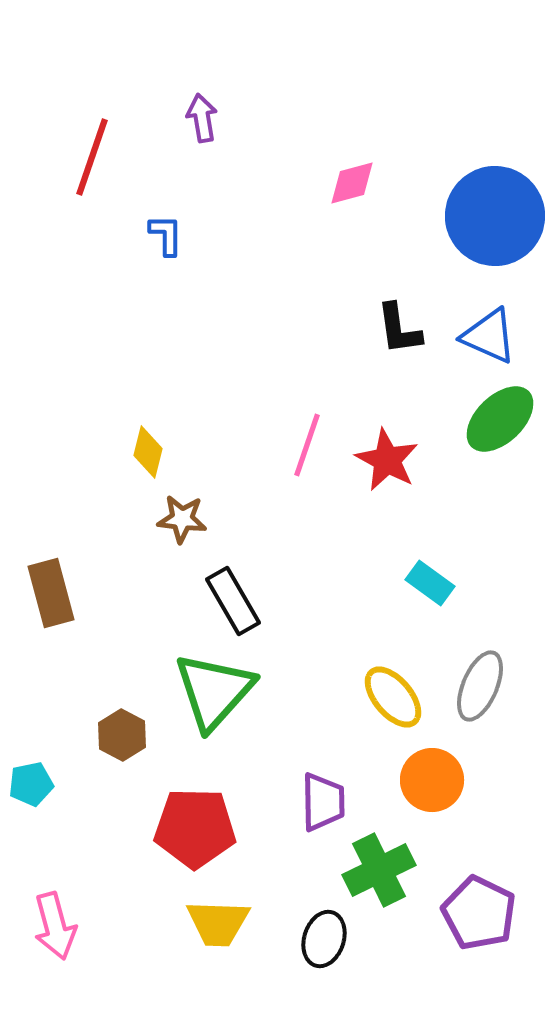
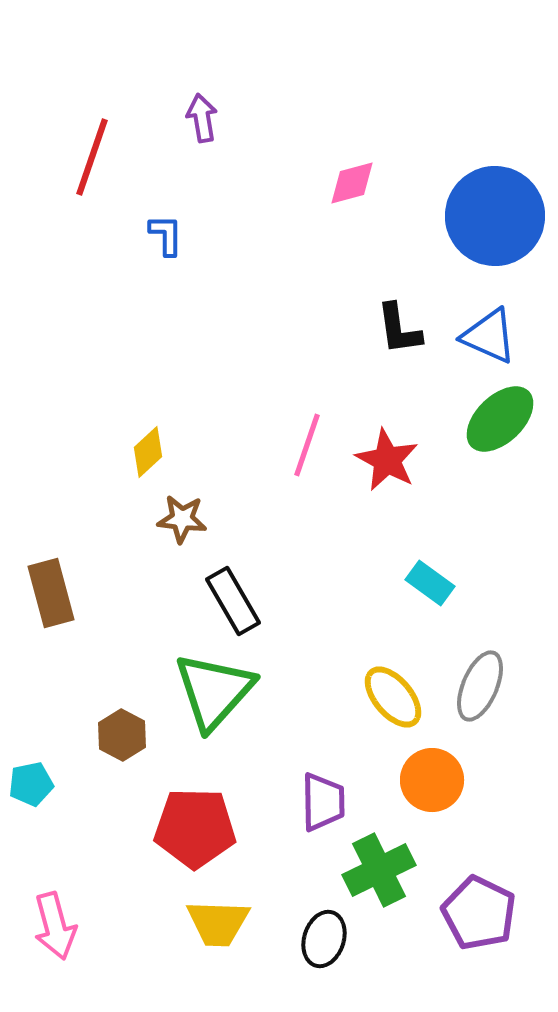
yellow diamond: rotated 33 degrees clockwise
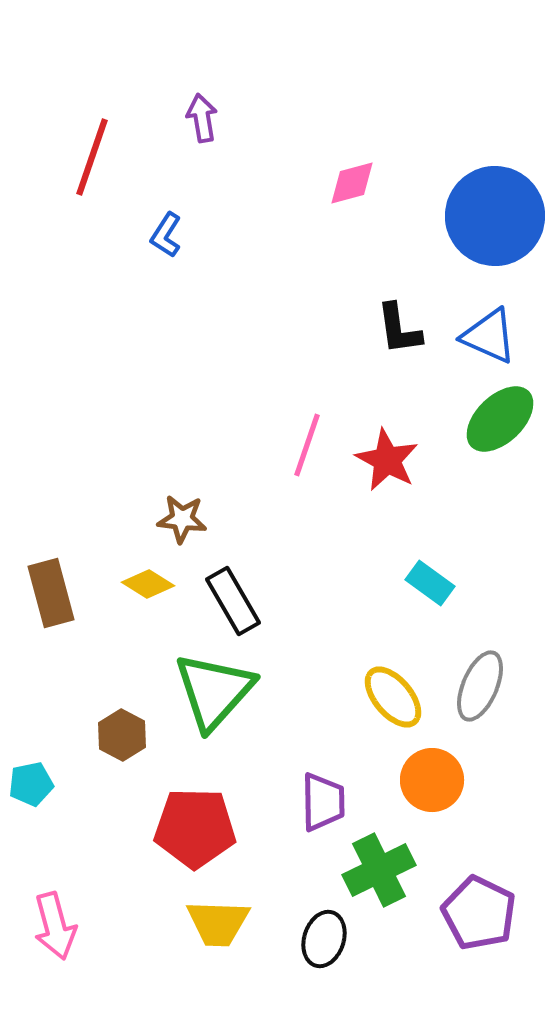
blue L-shape: rotated 147 degrees counterclockwise
yellow diamond: moved 132 px down; rotated 75 degrees clockwise
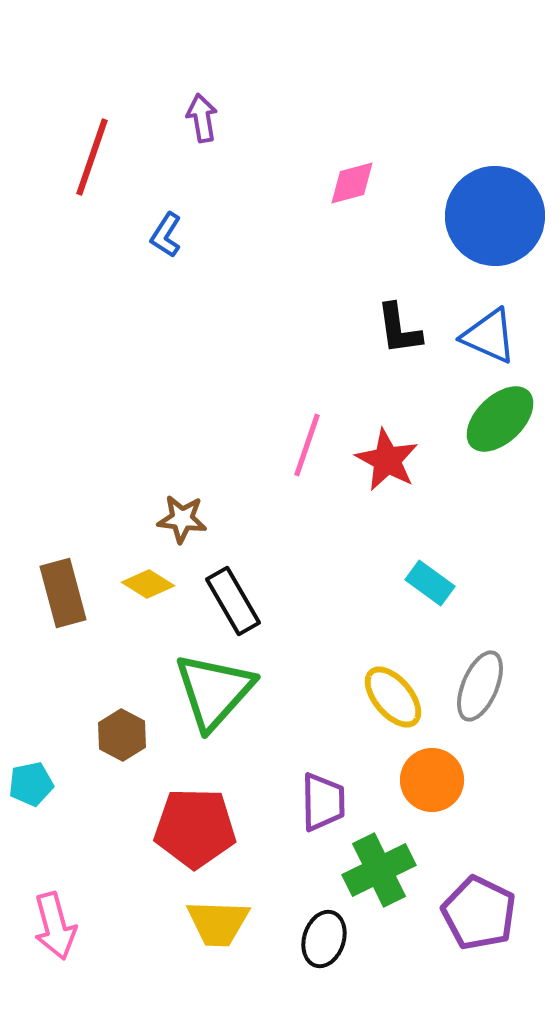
brown rectangle: moved 12 px right
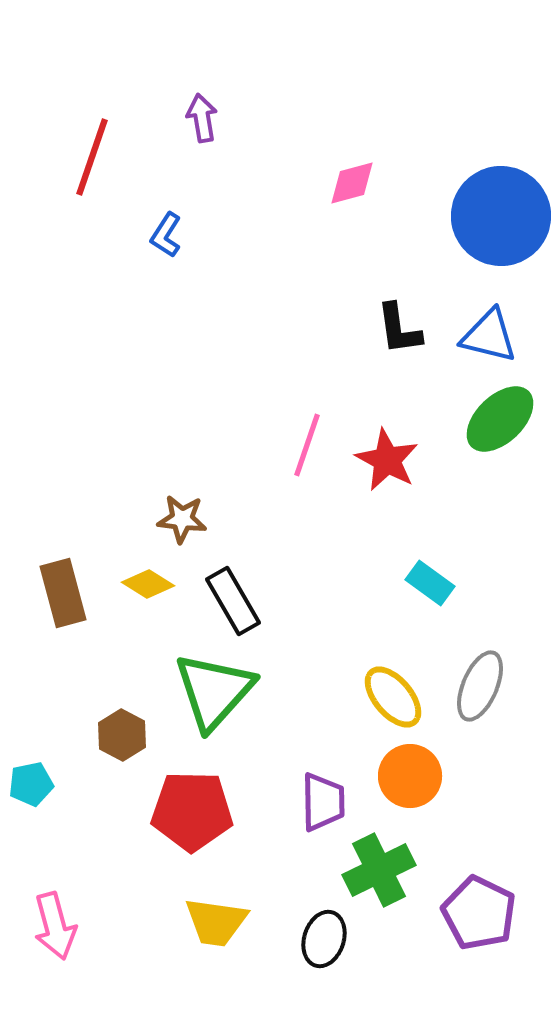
blue circle: moved 6 px right
blue triangle: rotated 10 degrees counterclockwise
orange circle: moved 22 px left, 4 px up
red pentagon: moved 3 px left, 17 px up
yellow trapezoid: moved 2 px left, 1 px up; rotated 6 degrees clockwise
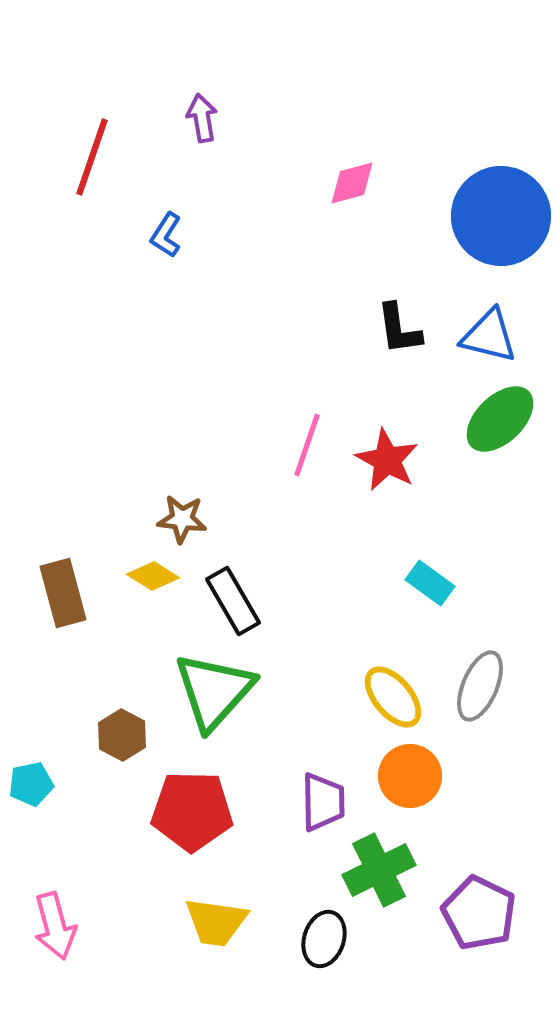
yellow diamond: moved 5 px right, 8 px up
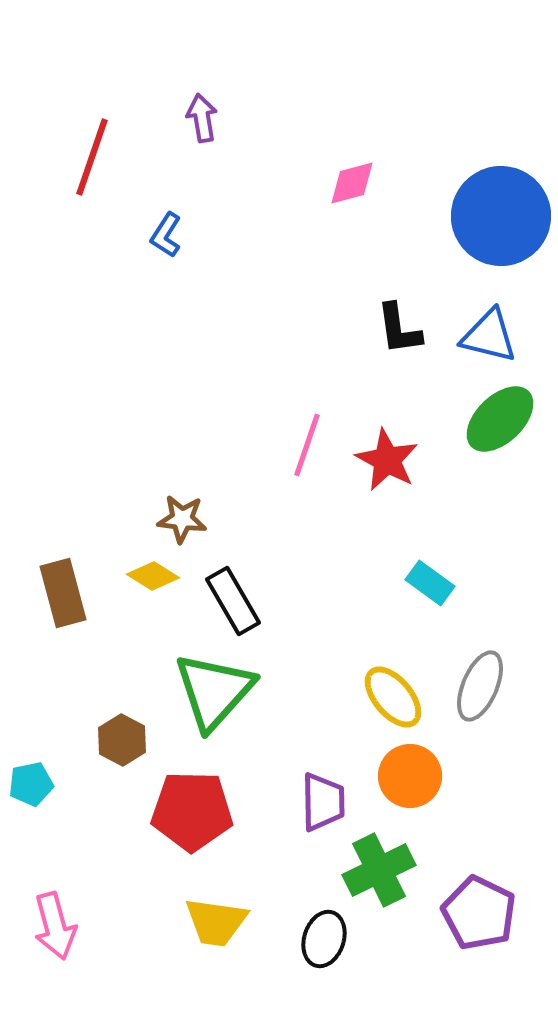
brown hexagon: moved 5 px down
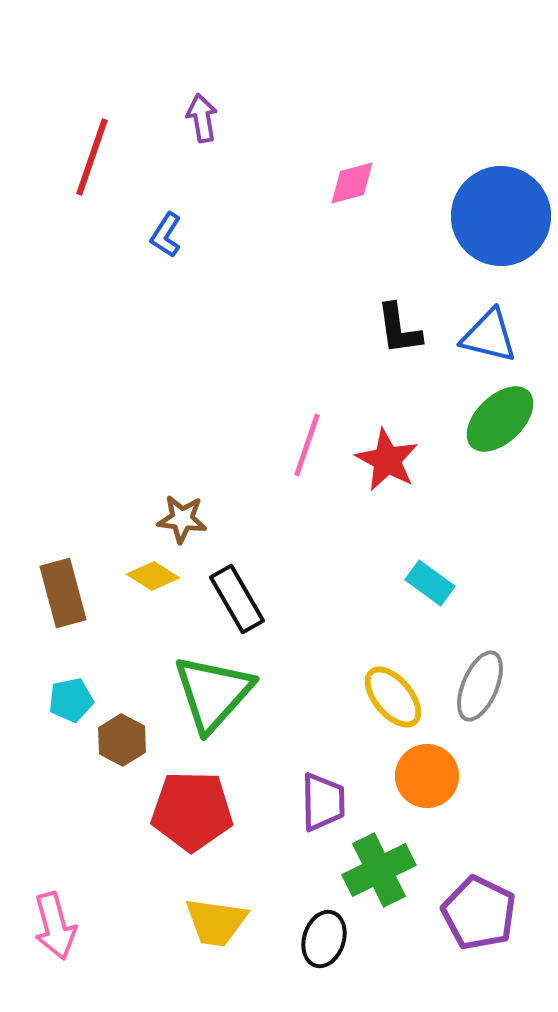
black rectangle: moved 4 px right, 2 px up
green triangle: moved 1 px left, 2 px down
orange circle: moved 17 px right
cyan pentagon: moved 40 px right, 84 px up
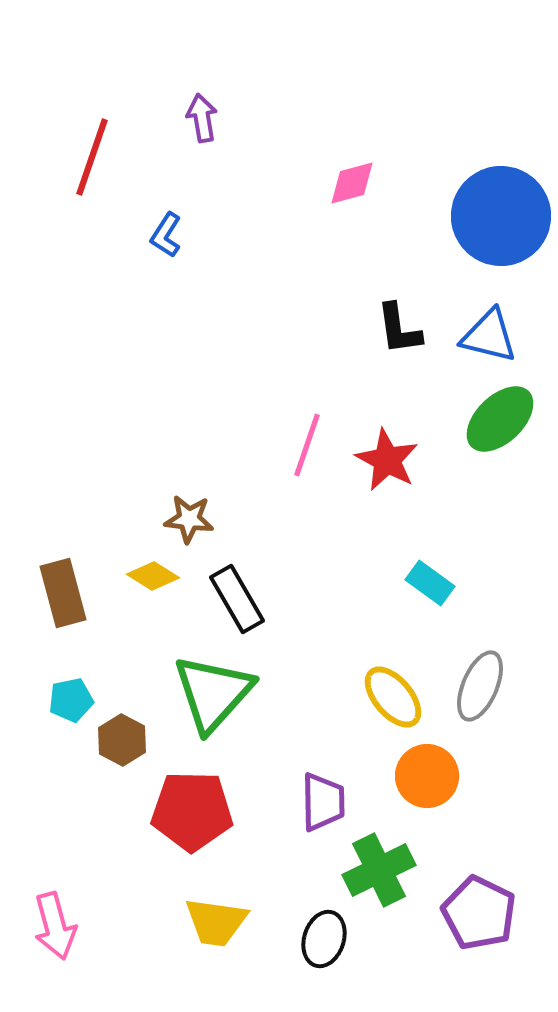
brown star: moved 7 px right
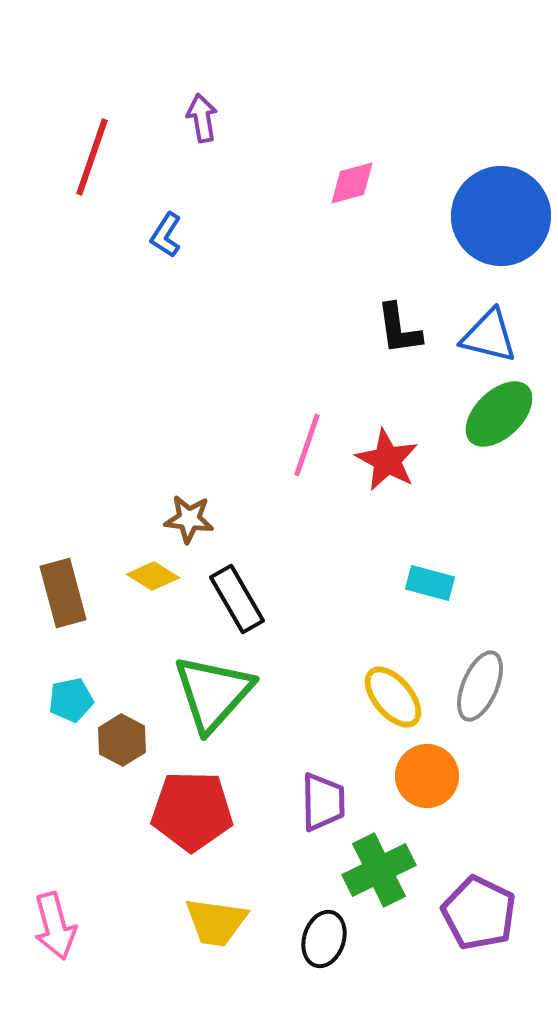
green ellipse: moved 1 px left, 5 px up
cyan rectangle: rotated 21 degrees counterclockwise
